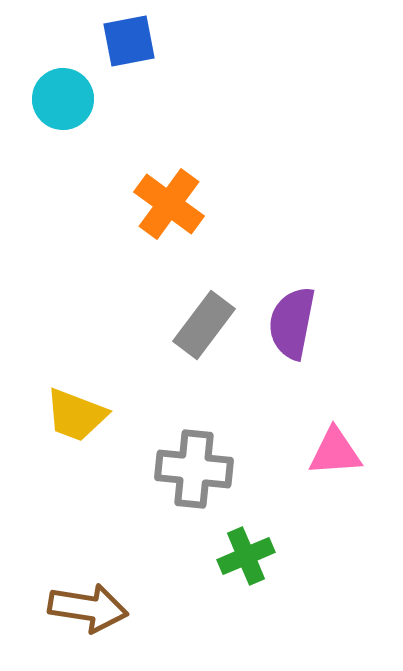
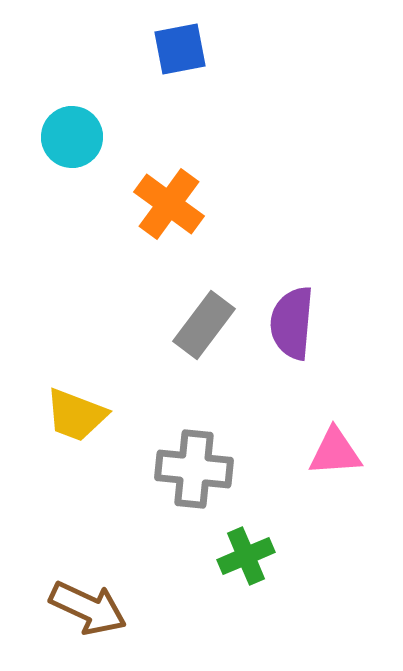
blue square: moved 51 px right, 8 px down
cyan circle: moved 9 px right, 38 px down
purple semicircle: rotated 6 degrees counterclockwise
brown arrow: rotated 16 degrees clockwise
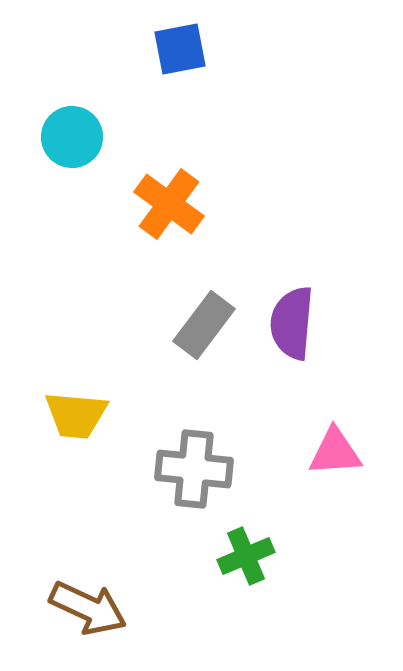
yellow trapezoid: rotated 16 degrees counterclockwise
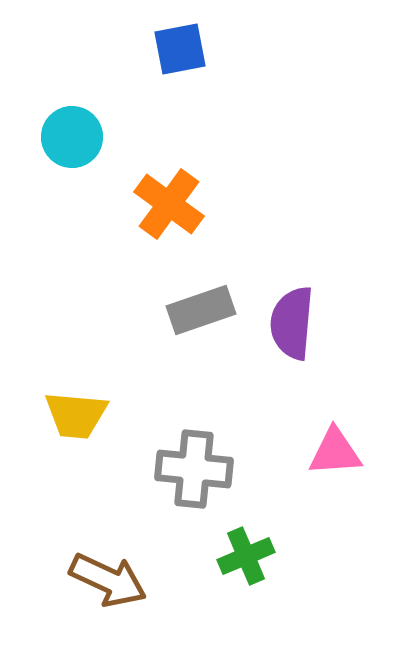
gray rectangle: moved 3 px left, 15 px up; rotated 34 degrees clockwise
brown arrow: moved 20 px right, 28 px up
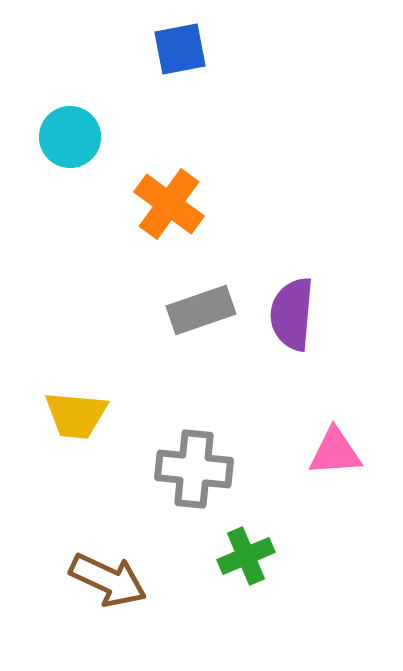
cyan circle: moved 2 px left
purple semicircle: moved 9 px up
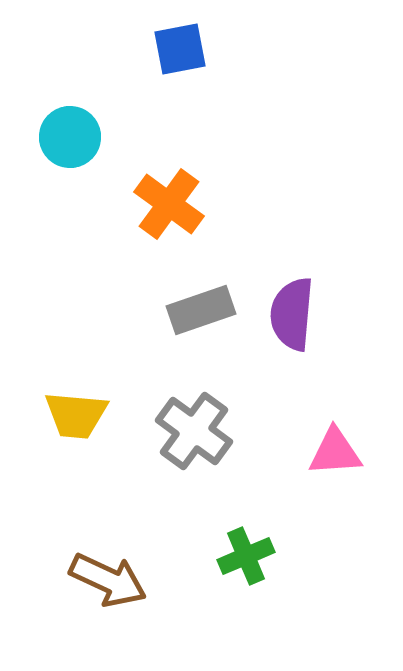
gray cross: moved 38 px up; rotated 30 degrees clockwise
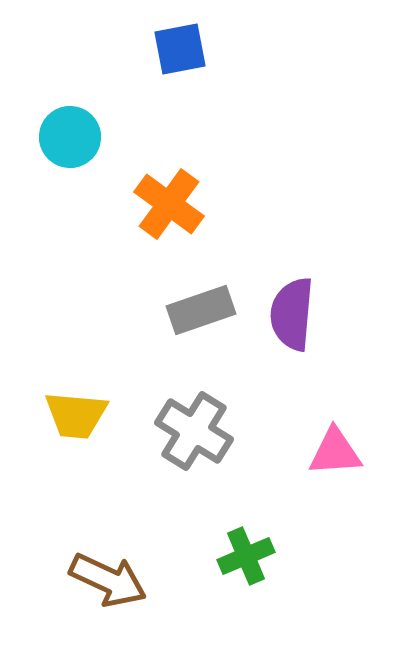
gray cross: rotated 4 degrees counterclockwise
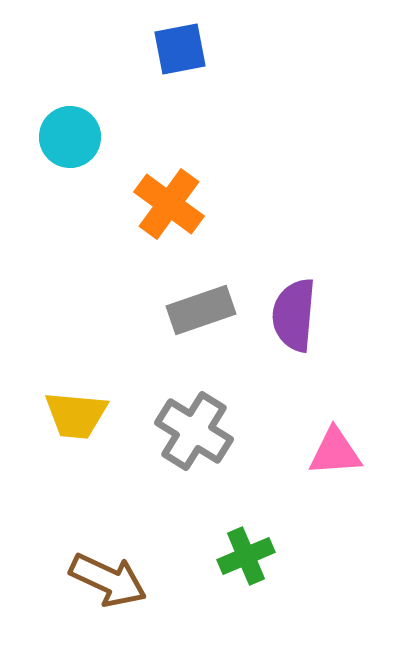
purple semicircle: moved 2 px right, 1 px down
